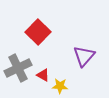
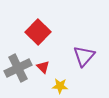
red triangle: moved 8 px up; rotated 16 degrees clockwise
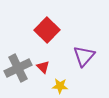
red square: moved 9 px right, 2 px up
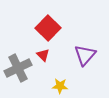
red square: moved 1 px right, 2 px up
purple triangle: moved 1 px right, 1 px up
red triangle: moved 12 px up
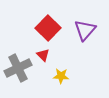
purple triangle: moved 25 px up
yellow star: moved 1 px right, 10 px up
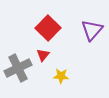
purple triangle: moved 7 px right
red triangle: rotated 24 degrees clockwise
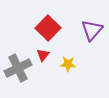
yellow star: moved 7 px right, 12 px up
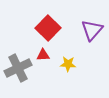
red triangle: rotated 48 degrees clockwise
